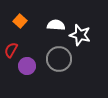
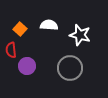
orange square: moved 8 px down
white semicircle: moved 7 px left
red semicircle: rotated 35 degrees counterclockwise
gray circle: moved 11 px right, 9 px down
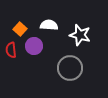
purple circle: moved 7 px right, 20 px up
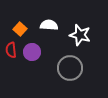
purple circle: moved 2 px left, 6 px down
